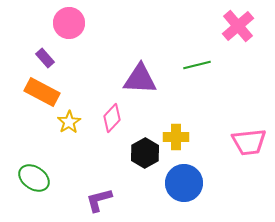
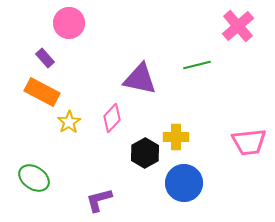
purple triangle: rotated 9 degrees clockwise
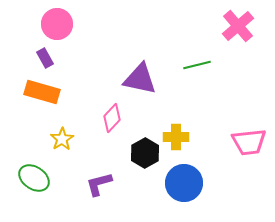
pink circle: moved 12 px left, 1 px down
purple rectangle: rotated 12 degrees clockwise
orange rectangle: rotated 12 degrees counterclockwise
yellow star: moved 7 px left, 17 px down
purple L-shape: moved 16 px up
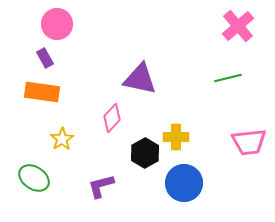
green line: moved 31 px right, 13 px down
orange rectangle: rotated 8 degrees counterclockwise
purple L-shape: moved 2 px right, 2 px down
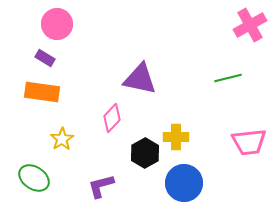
pink cross: moved 12 px right, 1 px up; rotated 12 degrees clockwise
purple rectangle: rotated 30 degrees counterclockwise
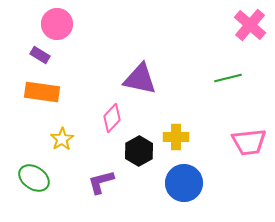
pink cross: rotated 20 degrees counterclockwise
purple rectangle: moved 5 px left, 3 px up
black hexagon: moved 6 px left, 2 px up
purple L-shape: moved 4 px up
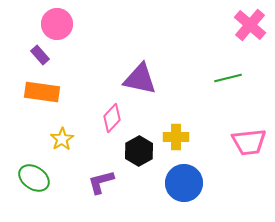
purple rectangle: rotated 18 degrees clockwise
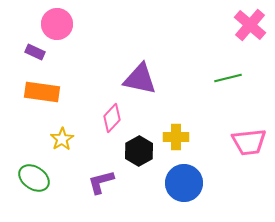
purple rectangle: moved 5 px left, 3 px up; rotated 24 degrees counterclockwise
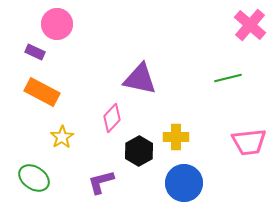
orange rectangle: rotated 20 degrees clockwise
yellow star: moved 2 px up
